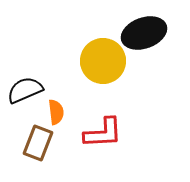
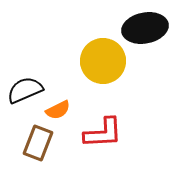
black ellipse: moved 1 px right, 5 px up; rotated 9 degrees clockwise
orange semicircle: moved 2 px right, 2 px up; rotated 70 degrees clockwise
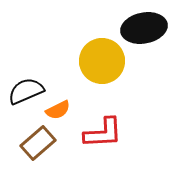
black ellipse: moved 1 px left
yellow circle: moved 1 px left
black semicircle: moved 1 px right, 1 px down
brown rectangle: rotated 28 degrees clockwise
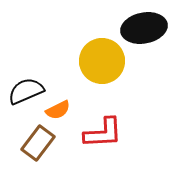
brown rectangle: rotated 12 degrees counterclockwise
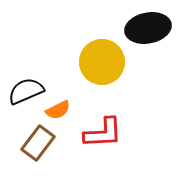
black ellipse: moved 4 px right
yellow circle: moved 1 px down
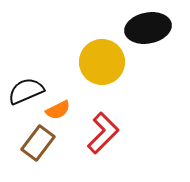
red L-shape: rotated 42 degrees counterclockwise
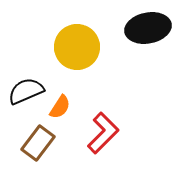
yellow circle: moved 25 px left, 15 px up
orange semicircle: moved 2 px right, 3 px up; rotated 30 degrees counterclockwise
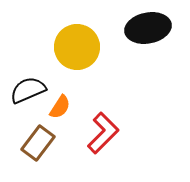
black semicircle: moved 2 px right, 1 px up
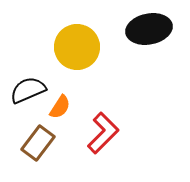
black ellipse: moved 1 px right, 1 px down
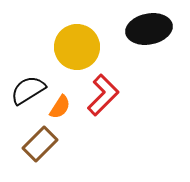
black semicircle: rotated 9 degrees counterclockwise
red L-shape: moved 38 px up
brown rectangle: moved 2 px right, 1 px down; rotated 8 degrees clockwise
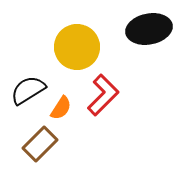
orange semicircle: moved 1 px right, 1 px down
